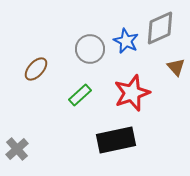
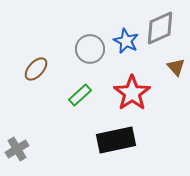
red star: rotated 15 degrees counterclockwise
gray cross: rotated 10 degrees clockwise
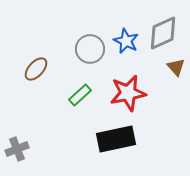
gray diamond: moved 3 px right, 5 px down
red star: moved 4 px left; rotated 24 degrees clockwise
black rectangle: moved 1 px up
gray cross: rotated 10 degrees clockwise
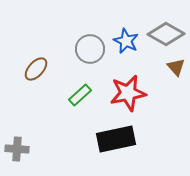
gray diamond: moved 3 px right, 1 px down; rotated 54 degrees clockwise
gray cross: rotated 25 degrees clockwise
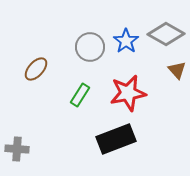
blue star: rotated 10 degrees clockwise
gray circle: moved 2 px up
brown triangle: moved 1 px right, 3 px down
green rectangle: rotated 15 degrees counterclockwise
black rectangle: rotated 9 degrees counterclockwise
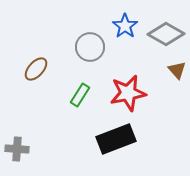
blue star: moved 1 px left, 15 px up
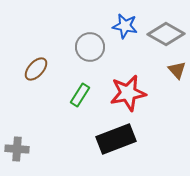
blue star: rotated 25 degrees counterclockwise
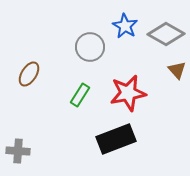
blue star: rotated 20 degrees clockwise
brown ellipse: moved 7 px left, 5 px down; rotated 10 degrees counterclockwise
gray cross: moved 1 px right, 2 px down
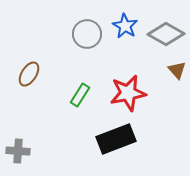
gray circle: moved 3 px left, 13 px up
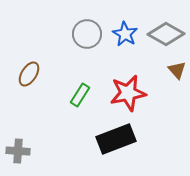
blue star: moved 8 px down
